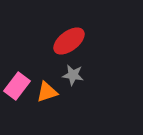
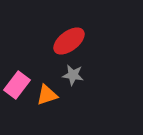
pink rectangle: moved 1 px up
orange triangle: moved 3 px down
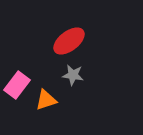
orange triangle: moved 1 px left, 5 px down
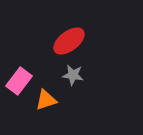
pink rectangle: moved 2 px right, 4 px up
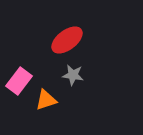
red ellipse: moved 2 px left, 1 px up
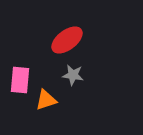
pink rectangle: moved 1 px right, 1 px up; rotated 32 degrees counterclockwise
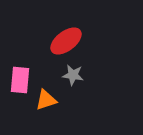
red ellipse: moved 1 px left, 1 px down
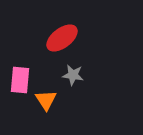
red ellipse: moved 4 px left, 3 px up
orange triangle: rotated 45 degrees counterclockwise
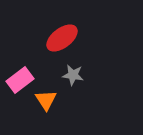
pink rectangle: rotated 48 degrees clockwise
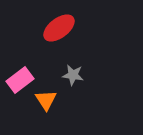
red ellipse: moved 3 px left, 10 px up
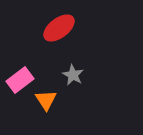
gray star: rotated 20 degrees clockwise
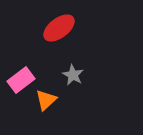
pink rectangle: moved 1 px right
orange triangle: rotated 20 degrees clockwise
